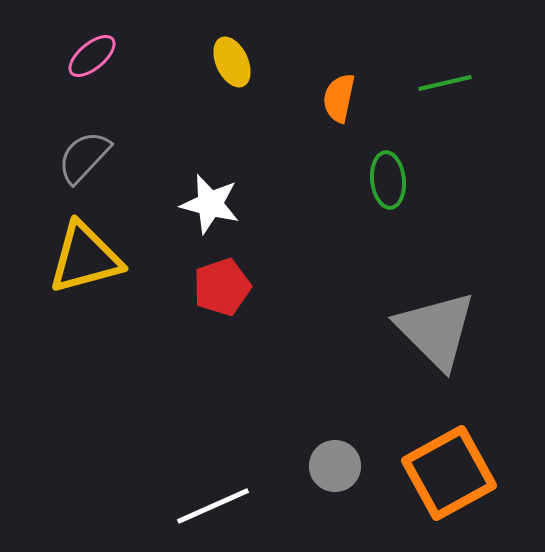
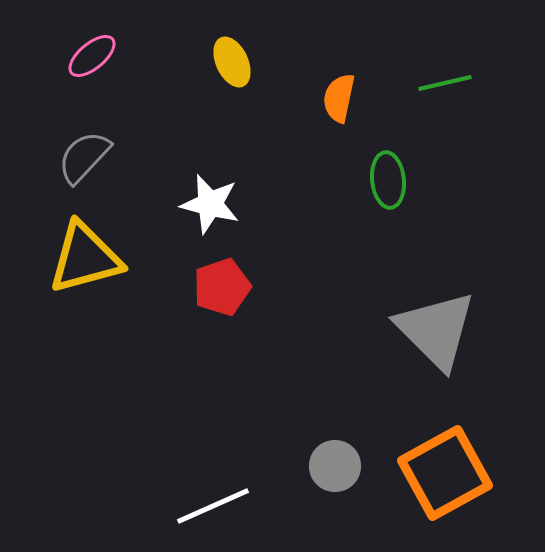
orange square: moved 4 px left
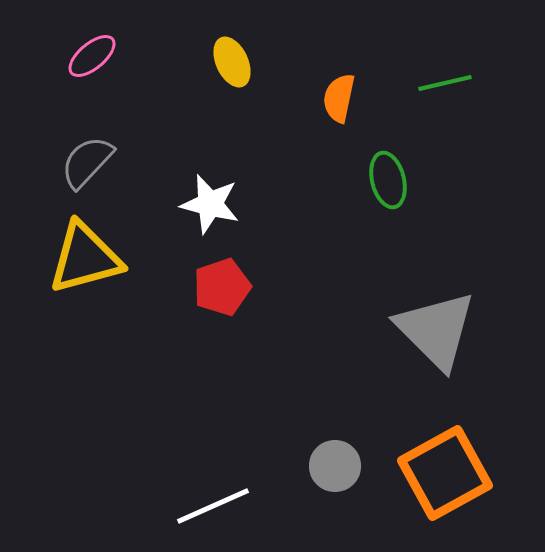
gray semicircle: moved 3 px right, 5 px down
green ellipse: rotated 8 degrees counterclockwise
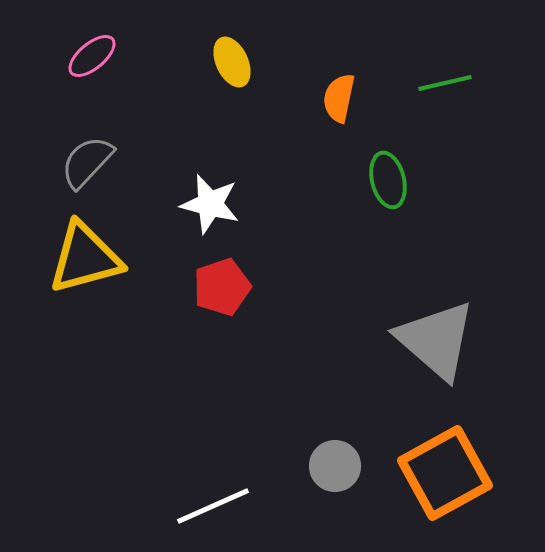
gray triangle: moved 10 px down; rotated 4 degrees counterclockwise
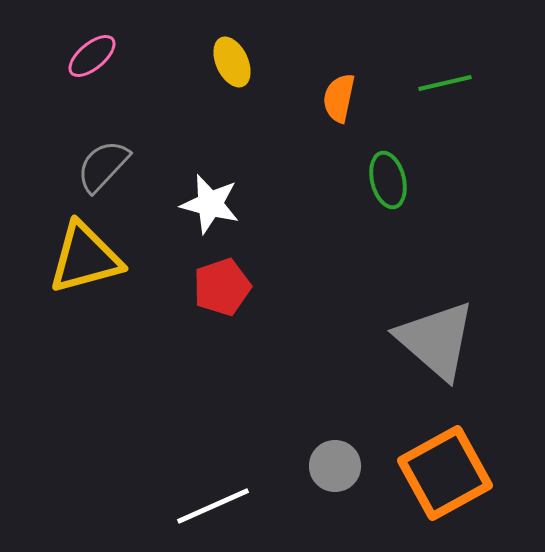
gray semicircle: moved 16 px right, 4 px down
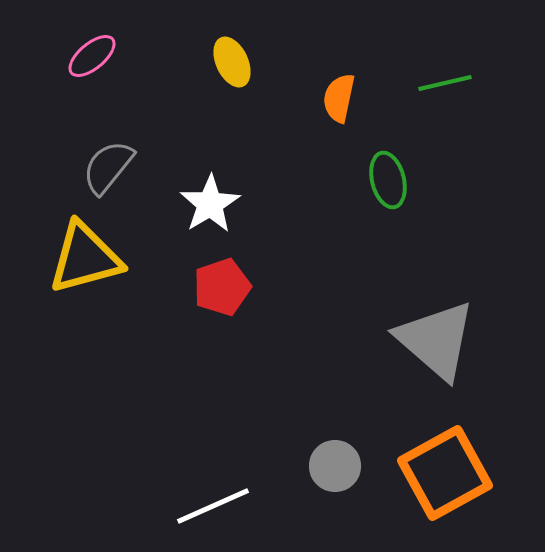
gray semicircle: moved 5 px right, 1 px down; rotated 4 degrees counterclockwise
white star: rotated 26 degrees clockwise
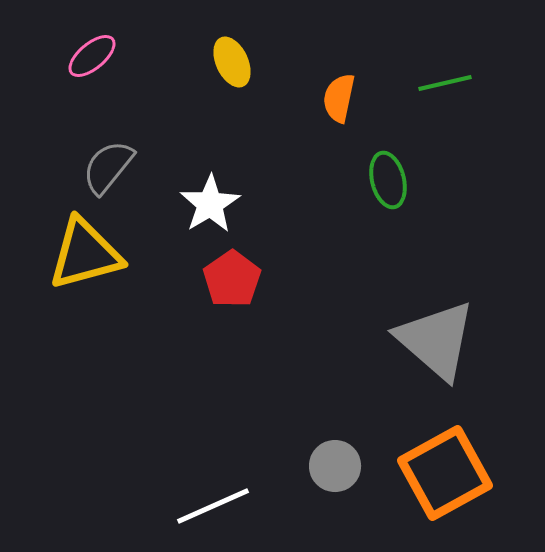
yellow triangle: moved 4 px up
red pentagon: moved 10 px right, 8 px up; rotated 16 degrees counterclockwise
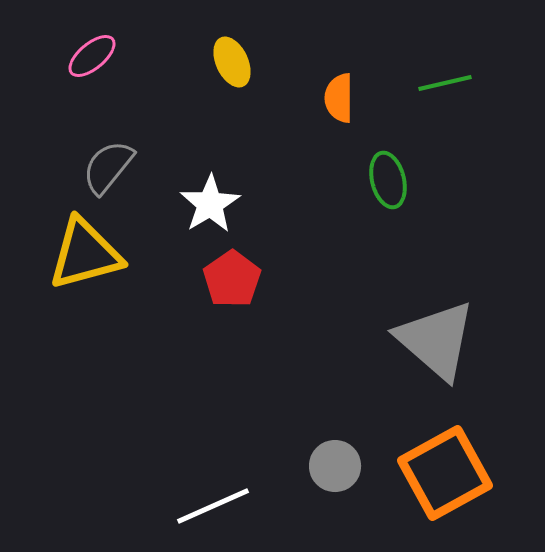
orange semicircle: rotated 12 degrees counterclockwise
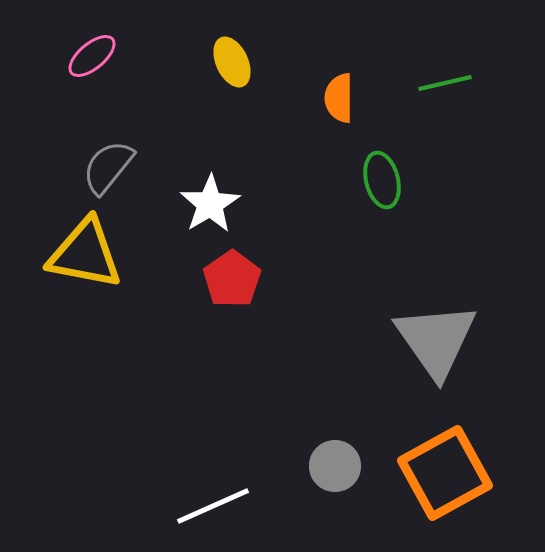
green ellipse: moved 6 px left
yellow triangle: rotated 26 degrees clockwise
gray triangle: rotated 14 degrees clockwise
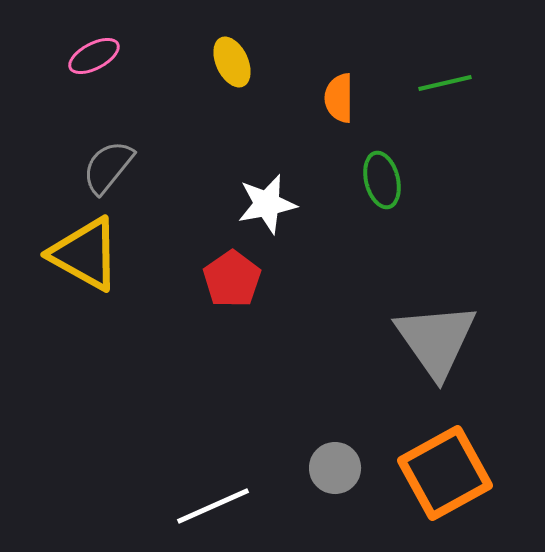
pink ellipse: moved 2 px right; rotated 12 degrees clockwise
white star: moved 57 px right; rotated 20 degrees clockwise
yellow triangle: rotated 18 degrees clockwise
gray circle: moved 2 px down
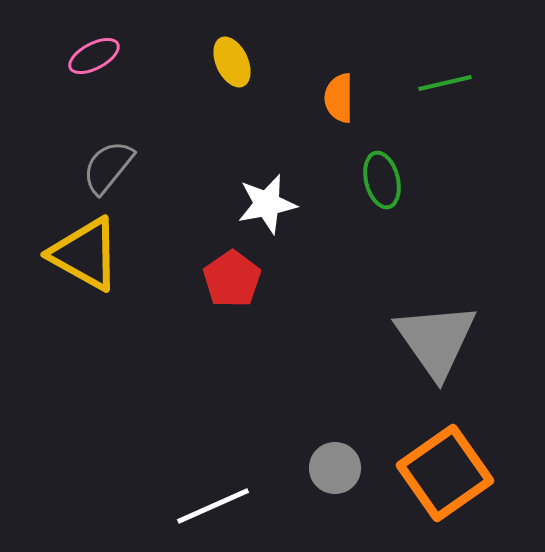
orange square: rotated 6 degrees counterclockwise
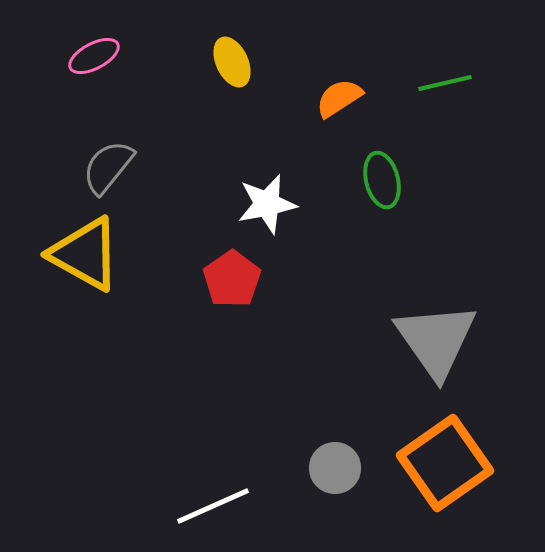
orange semicircle: rotated 57 degrees clockwise
orange square: moved 10 px up
